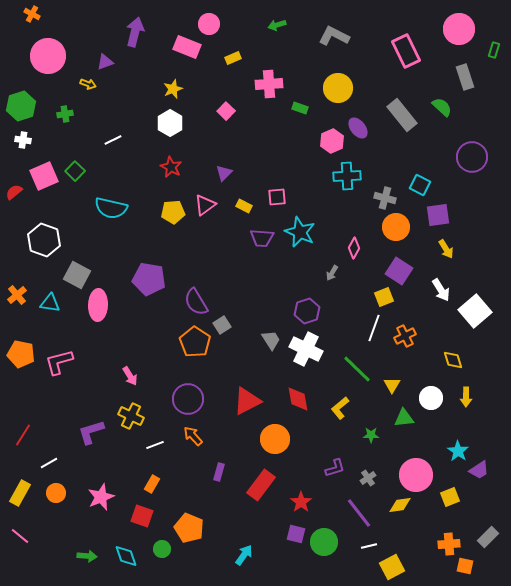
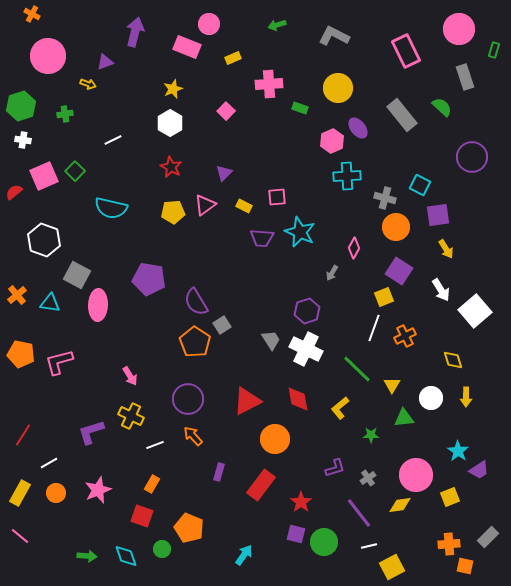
pink star at (101, 497): moved 3 px left, 7 px up
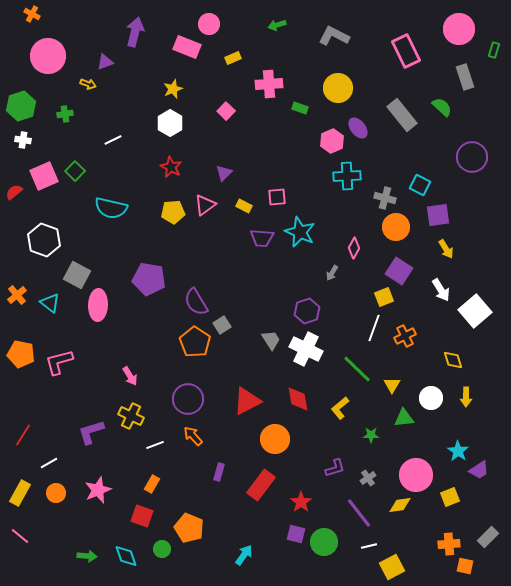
cyan triangle at (50, 303): rotated 30 degrees clockwise
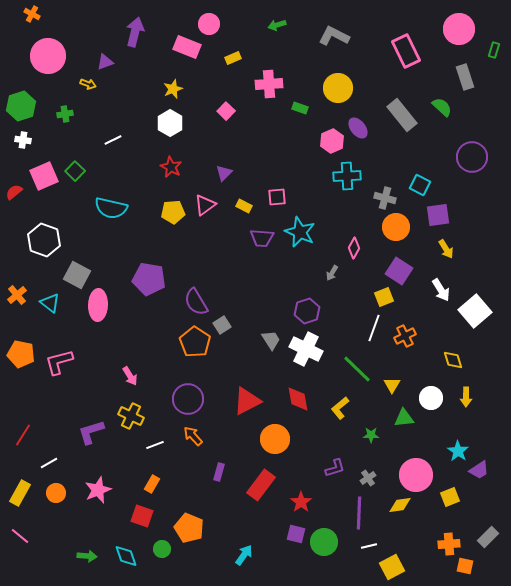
purple line at (359, 513): rotated 40 degrees clockwise
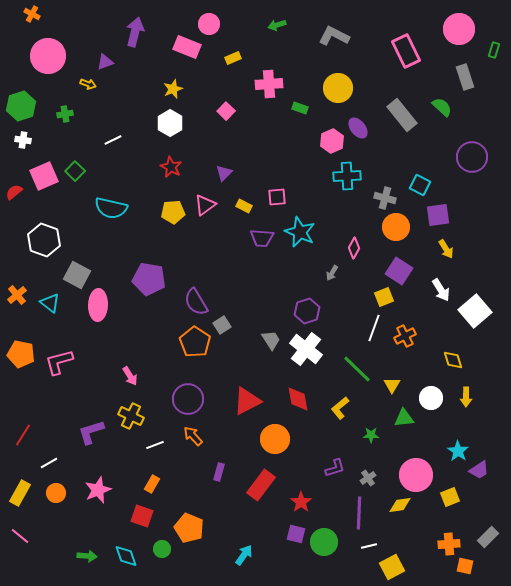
white cross at (306, 349): rotated 12 degrees clockwise
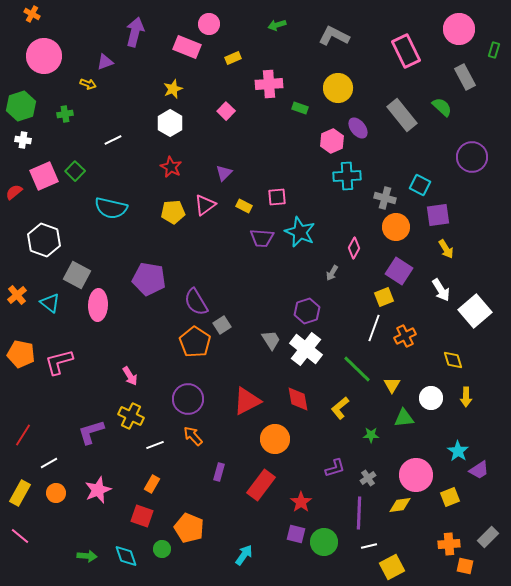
pink circle at (48, 56): moved 4 px left
gray rectangle at (465, 77): rotated 10 degrees counterclockwise
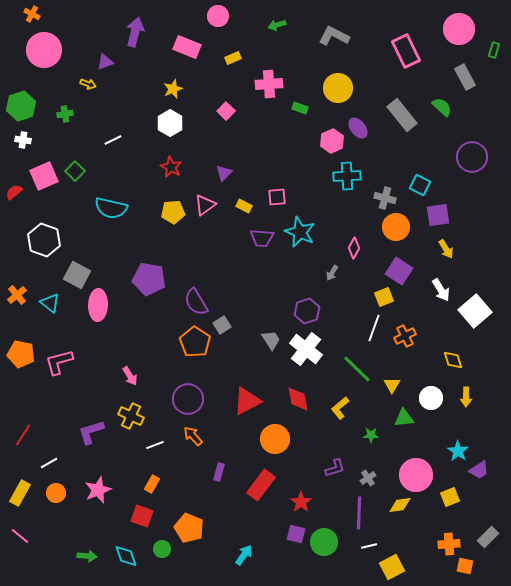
pink circle at (209, 24): moved 9 px right, 8 px up
pink circle at (44, 56): moved 6 px up
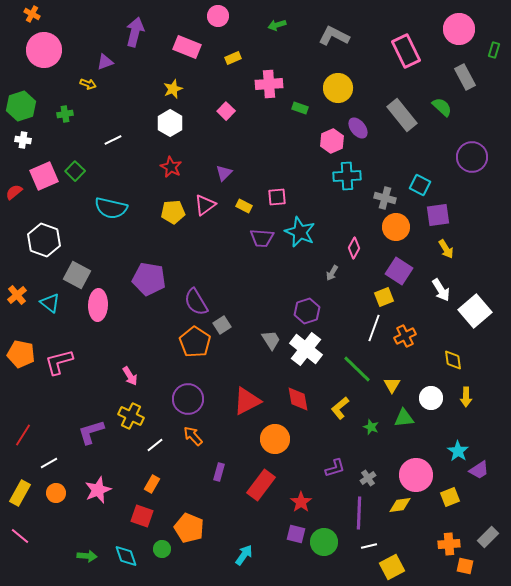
yellow diamond at (453, 360): rotated 10 degrees clockwise
green star at (371, 435): moved 8 px up; rotated 21 degrees clockwise
white line at (155, 445): rotated 18 degrees counterclockwise
